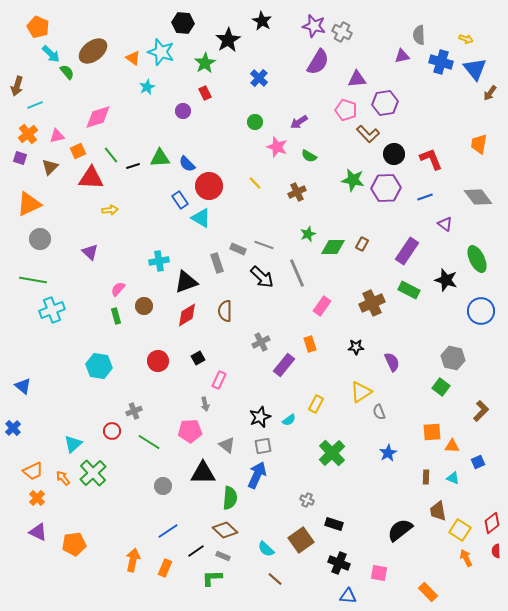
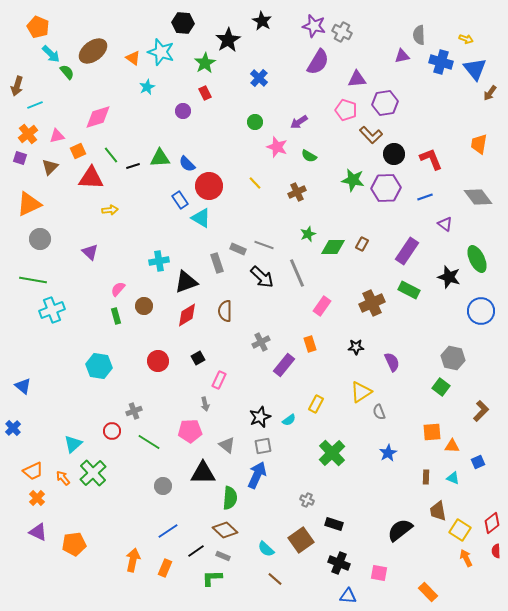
brown L-shape at (368, 134): moved 3 px right, 1 px down
black star at (446, 280): moved 3 px right, 3 px up
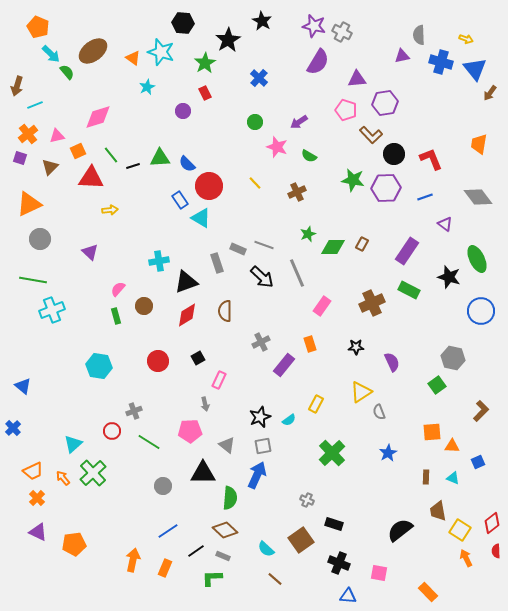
green square at (441, 387): moved 4 px left, 2 px up; rotated 18 degrees clockwise
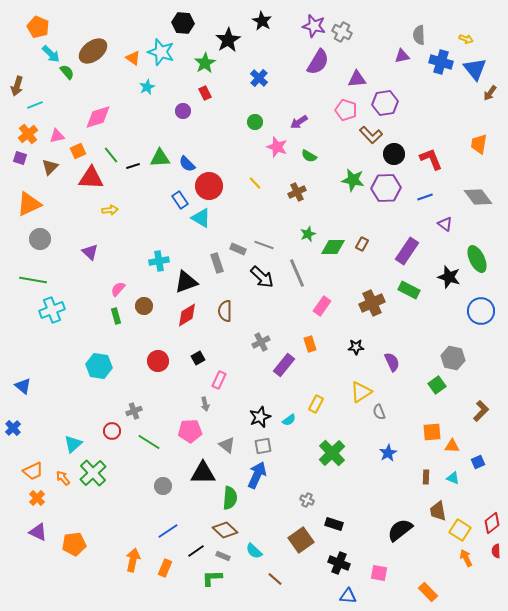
cyan semicircle at (266, 549): moved 12 px left, 2 px down
